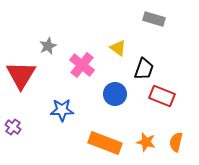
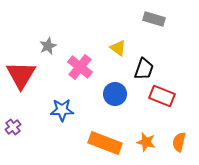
pink cross: moved 2 px left, 2 px down
purple cross: rotated 14 degrees clockwise
orange semicircle: moved 3 px right
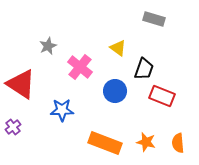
red triangle: moved 9 px down; rotated 28 degrees counterclockwise
blue circle: moved 3 px up
orange semicircle: moved 1 px left, 1 px down; rotated 18 degrees counterclockwise
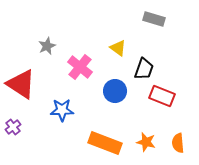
gray star: moved 1 px left
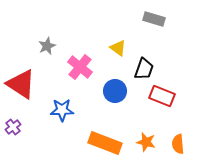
orange semicircle: moved 1 px down
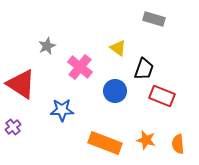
orange star: moved 2 px up
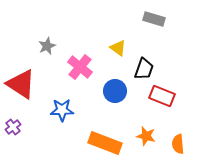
orange star: moved 4 px up
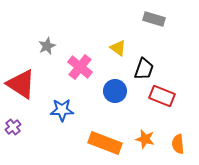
orange star: moved 1 px left, 3 px down
